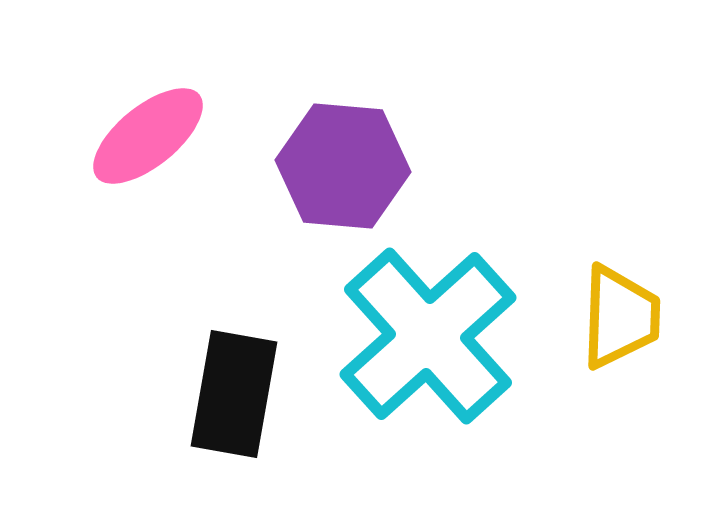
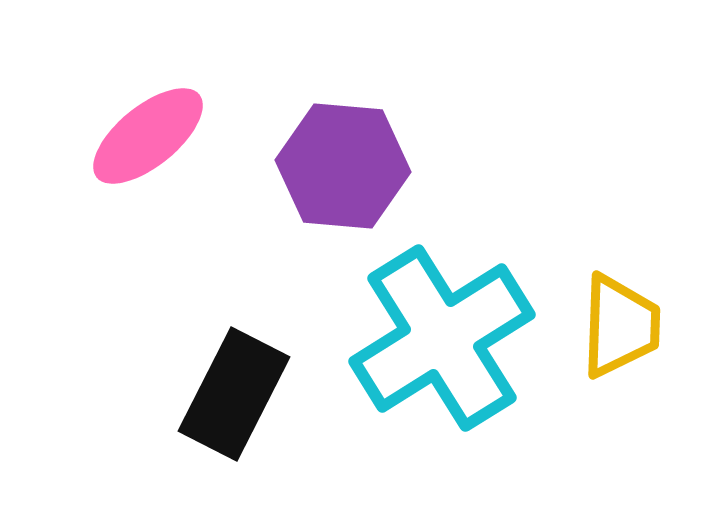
yellow trapezoid: moved 9 px down
cyan cross: moved 14 px right, 2 px down; rotated 10 degrees clockwise
black rectangle: rotated 17 degrees clockwise
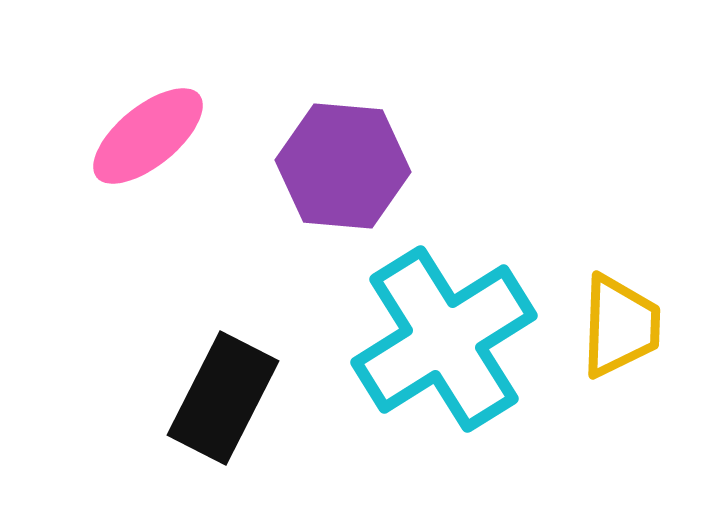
cyan cross: moved 2 px right, 1 px down
black rectangle: moved 11 px left, 4 px down
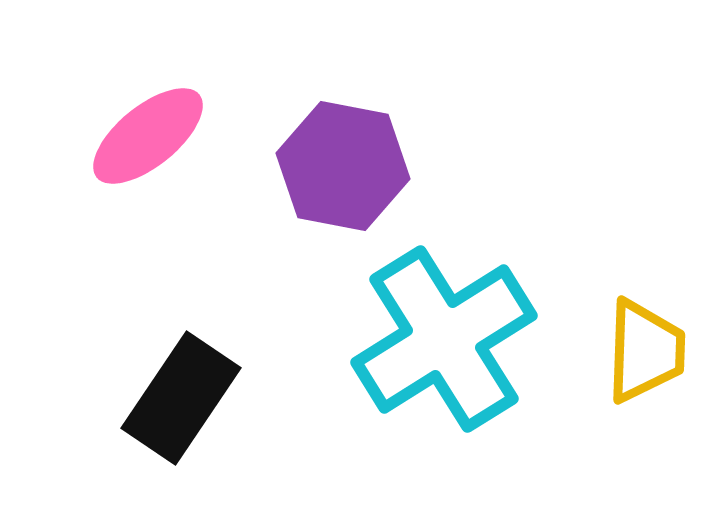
purple hexagon: rotated 6 degrees clockwise
yellow trapezoid: moved 25 px right, 25 px down
black rectangle: moved 42 px left; rotated 7 degrees clockwise
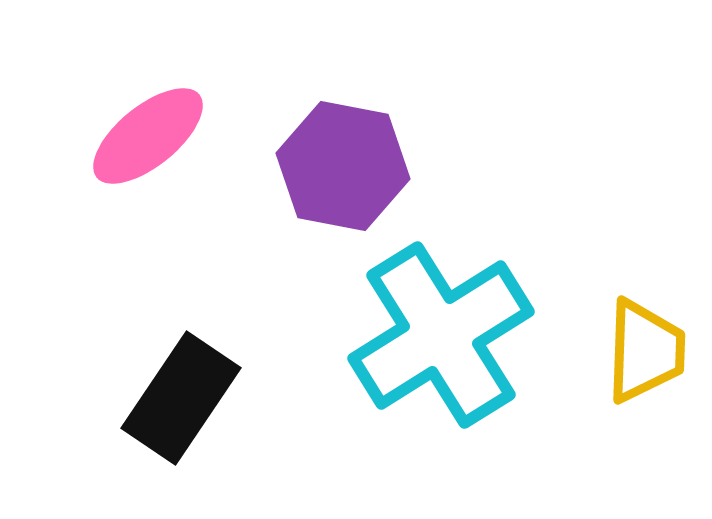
cyan cross: moved 3 px left, 4 px up
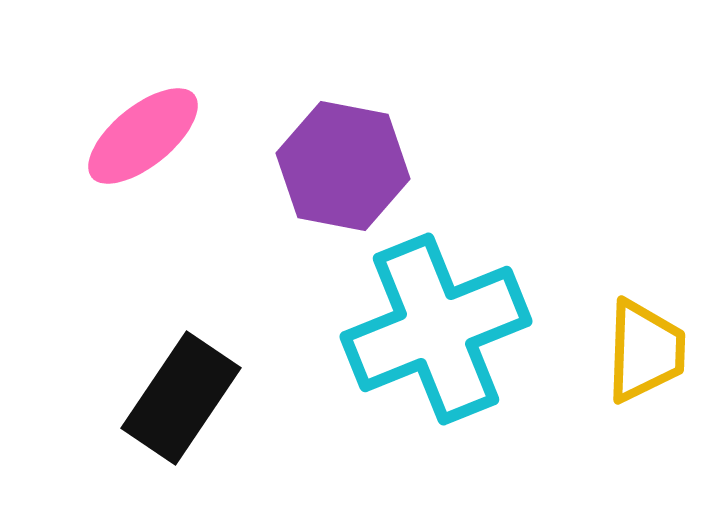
pink ellipse: moved 5 px left
cyan cross: moved 5 px left, 6 px up; rotated 10 degrees clockwise
